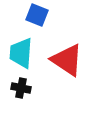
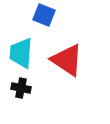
blue square: moved 7 px right
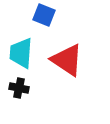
black cross: moved 2 px left
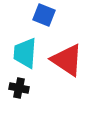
cyan trapezoid: moved 4 px right
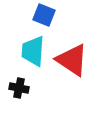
cyan trapezoid: moved 8 px right, 2 px up
red triangle: moved 5 px right
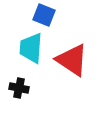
cyan trapezoid: moved 2 px left, 3 px up
